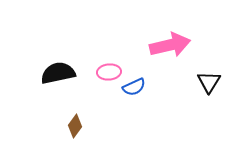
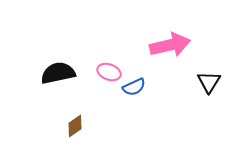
pink ellipse: rotated 25 degrees clockwise
brown diamond: rotated 20 degrees clockwise
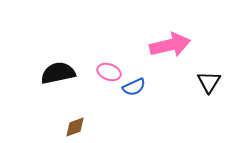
brown diamond: moved 1 px down; rotated 15 degrees clockwise
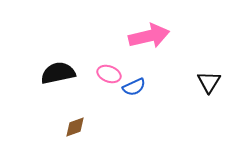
pink arrow: moved 21 px left, 9 px up
pink ellipse: moved 2 px down
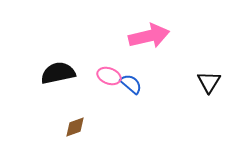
pink ellipse: moved 2 px down
blue semicircle: moved 3 px left, 3 px up; rotated 115 degrees counterclockwise
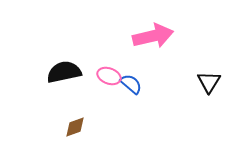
pink arrow: moved 4 px right
black semicircle: moved 6 px right, 1 px up
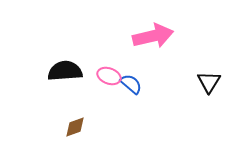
black semicircle: moved 1 px right, 1 px up; rotated 8 degrees clockwise
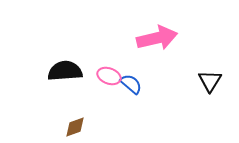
pink arrow: moved 4 px right, 2 px down
black triangle: moved 1 px right, 1 px up
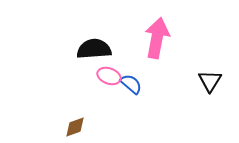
pink arrow: rotated 66 degrees counterclockwise
black semicircle: moved 29 px right, 22 px up
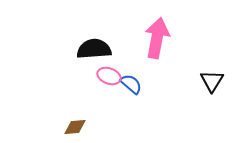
black triangle: moved 2 px right
brown diamond: rotated 15 degrees clockwise
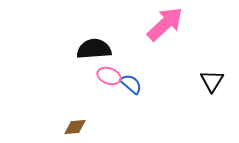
pink arrow: moved 8 px right, 14 px up; rotated 36 degrees clockwise
